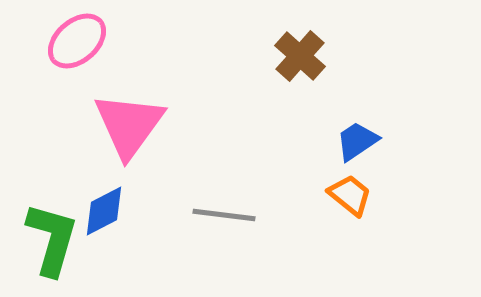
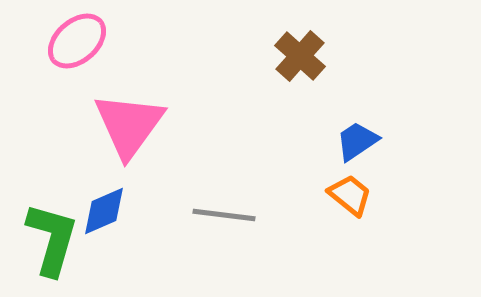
blue diamond: rotated 4 degrees clockwise
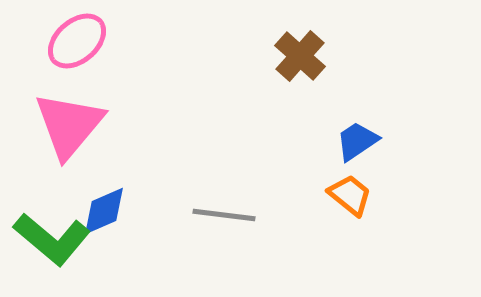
pink triangle: moved 60 px left; rotated 4 degrees clockwise
green L-shape: rotated 114 degrees clockwise
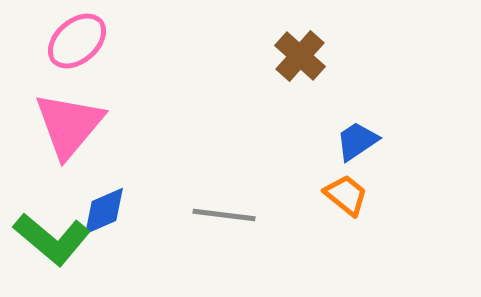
orange trapezoid: moved 4 px left
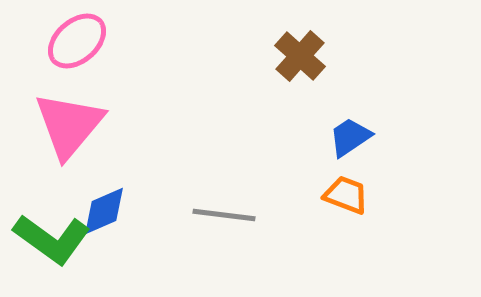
blue trapezoid: moved 7 px left, 4 px up
orange trapezoid: rotated 18 degrees counterclockwise
green L-shape: rotated 4 degrees counterclockwise
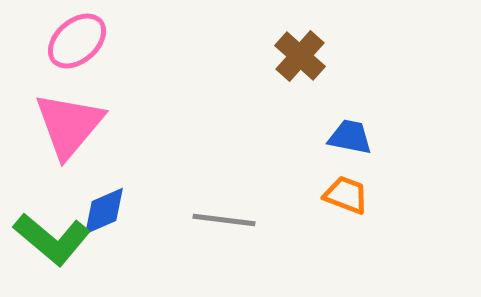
blue trapezoid: rotated 45 degrees clockwise
gray line: moved 5 px down
green L-shape: rotated 4 degrees clockwise
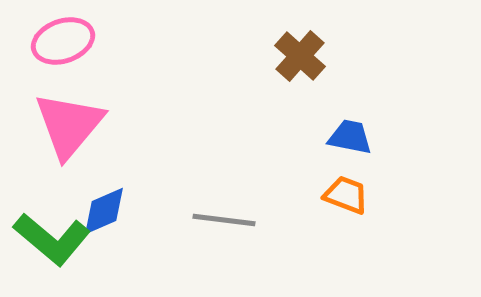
pink ellipse: moved 14 px left; rotated 22 degrees clockwise
